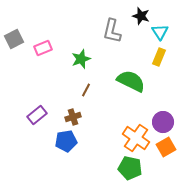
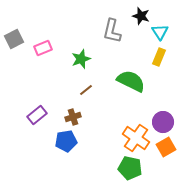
brown line: rotated 24 degrees clockwise
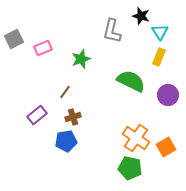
brown line: moved 21 px left, 2 px down; rotated 16 degrees counterclockwise
purple circle: moved 5 px right, 27 px up
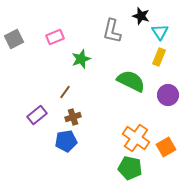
pink rectangle: moved 12 px right, 11 px up
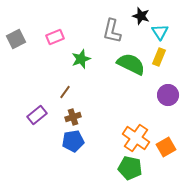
gray square: moved 2 px right
green semicircle: moved 17 px up
blue pentagon: moved 7 px right
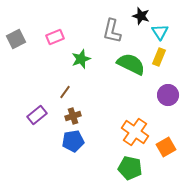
brown cross: moved 1 px up
orange cross: moved 1 px left, 6 px up
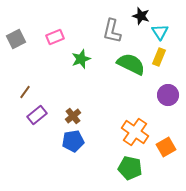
brown line: moved 40 px left
brown cross: rotated 21 degrees counterclockwise
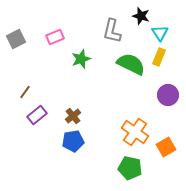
cyan triangle: moved 1 px down
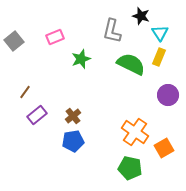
gray square: moved 2 px left, 2 px down; rotated 12 degrees counterclockwise
orange square: moved 2 px left, 1 px down
